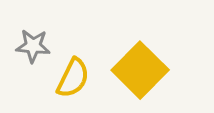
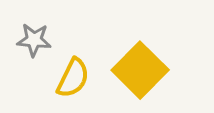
gray star: moved 1 px right, 6 px up
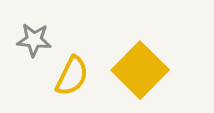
yellow semicircle: moved 1 px left, 2 px up
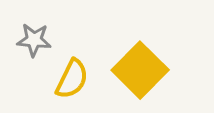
yellow semicircle: moved 3 px down
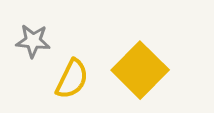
gray star: moved 1 px left, 1 px down
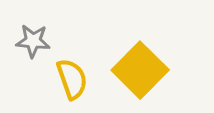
yellow semicircle: rotated 45 degrees counterclockwise
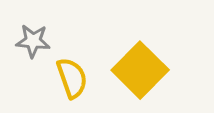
yellow semicircle: moved 1 px up
